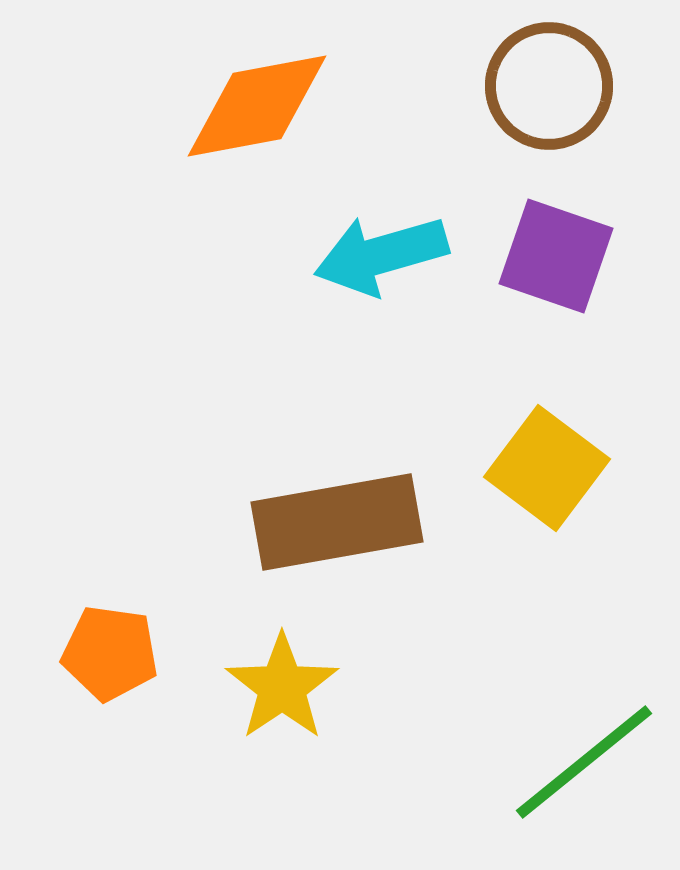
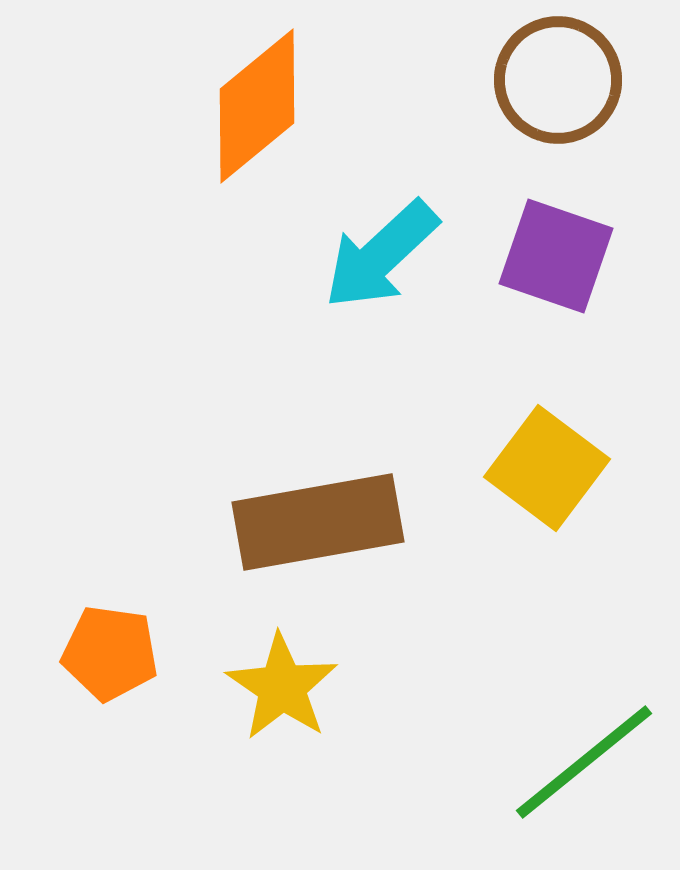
brown circle: moved 9 px right, 6 px up
orange diamond: rotated 29 degrees counterclockwise
cyan arrow: rotated 27 degrees counterclockwise
brown rectangle: moved 19 px left
yellow star: rotated 4 degrees counterclockwise
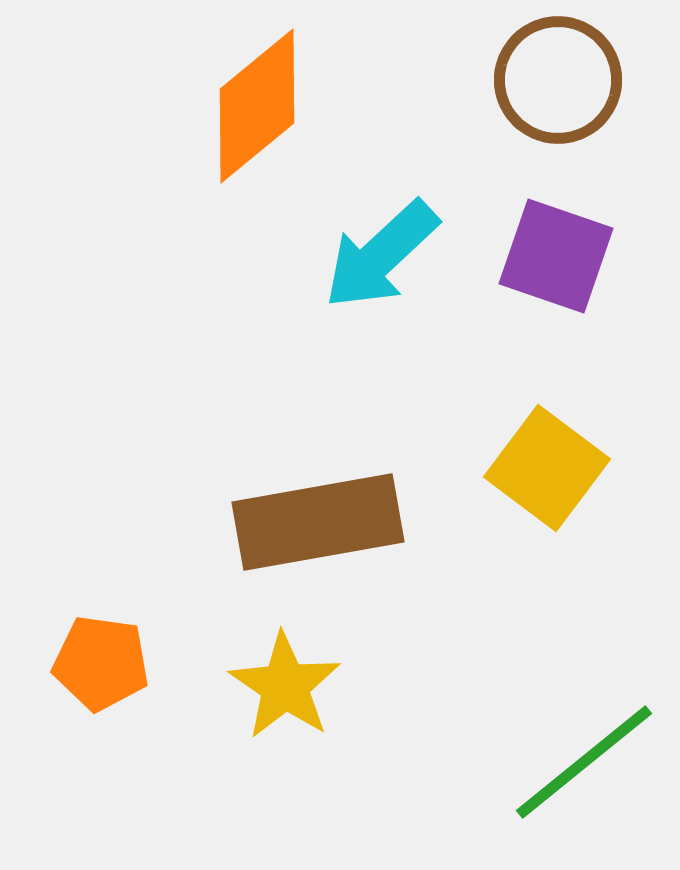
orange pentagon: moved 9 px left, 10 px down
yellow star: moved 3 px right, 1 px up
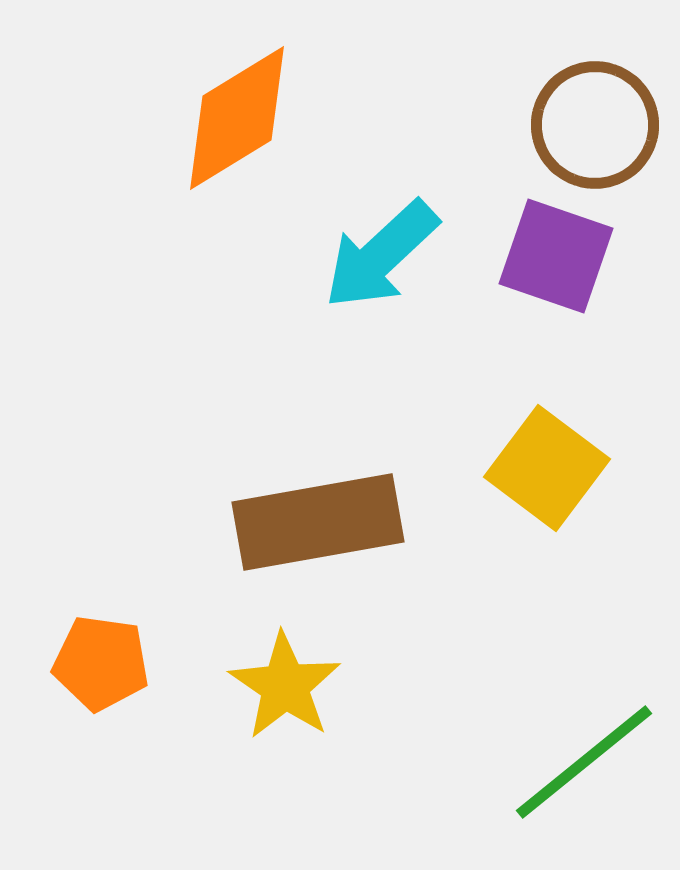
brown circle: moved 37 px right, 45 px down
orange diamond: moved 20 px left, 12 px down; rotated 8 degrees clockwise
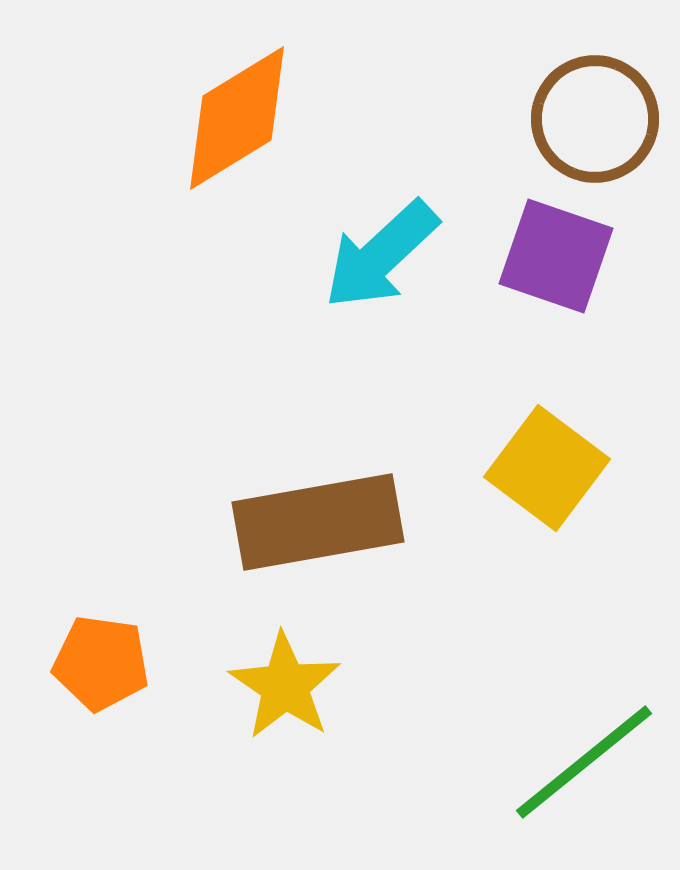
brown circle: moved 6 px up
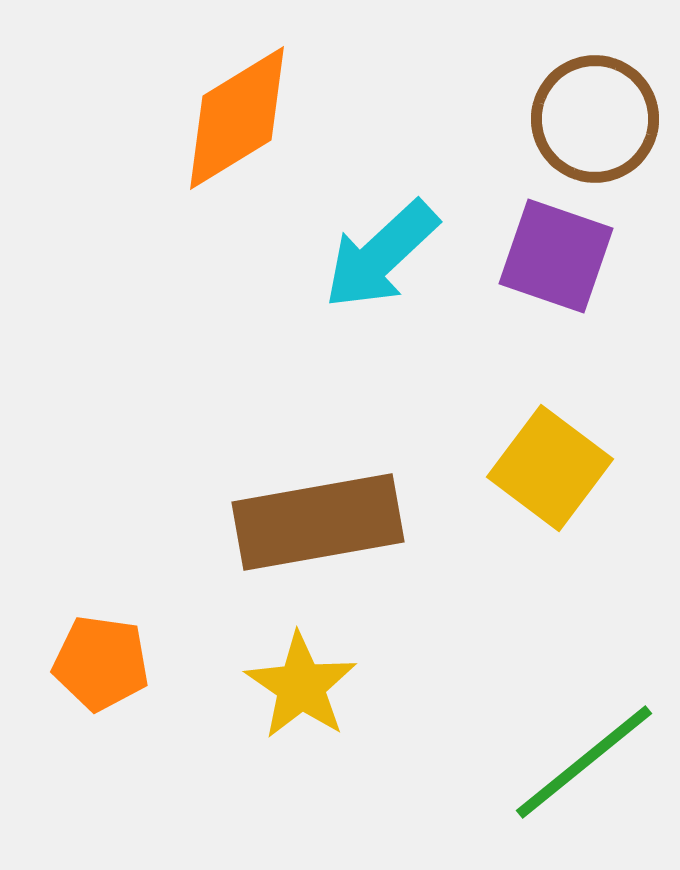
yellow square: moved 3 px right
yellow star: moved 16 px right
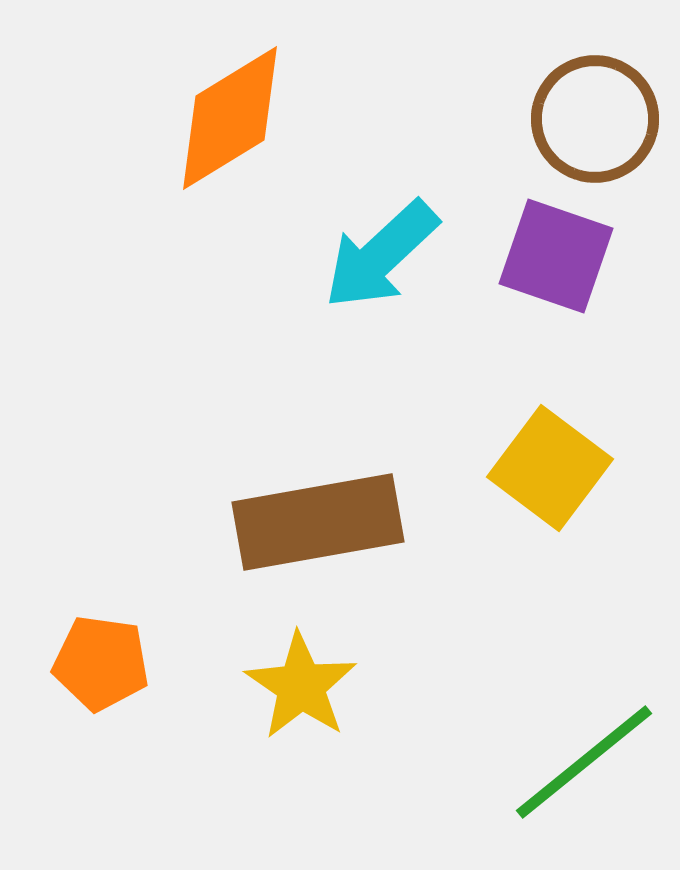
orange diamond: moved 7 px left
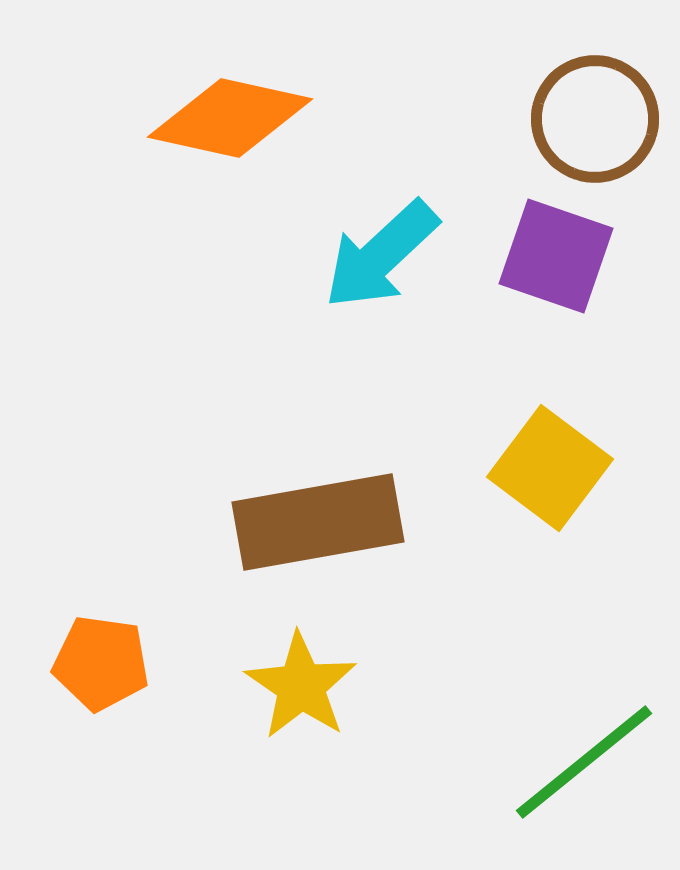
orange diamond: rotated 44 degrees clockwise
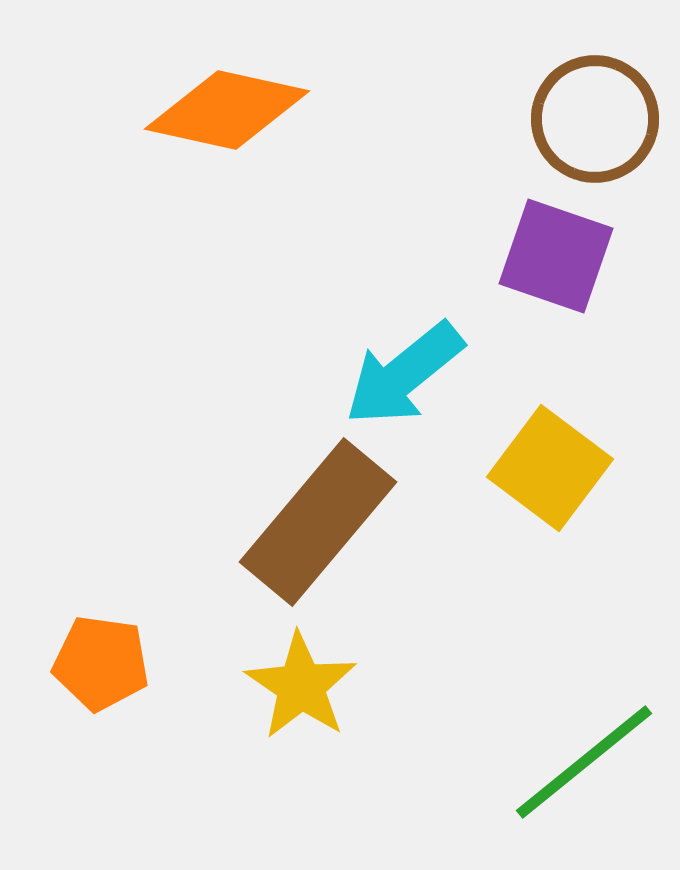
orange diamond: moved 3 px left, 8 px up
cyan arrow: moved 23 px right, 119 px down; rotated 4 degrees clockwise
brown rectangle: rotated 40 degrees counterclockwise
